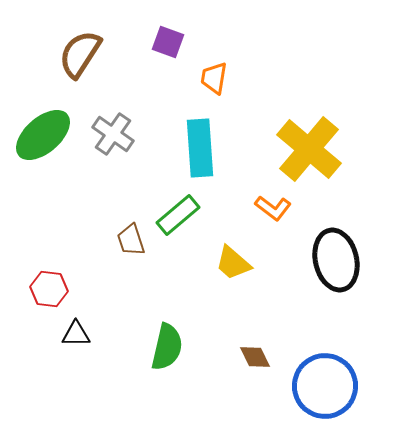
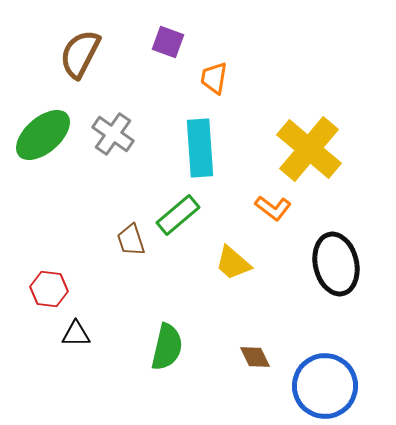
brown semicircle: rotated 6 degrees counterclockwise
black ellipse: moved 4 px down
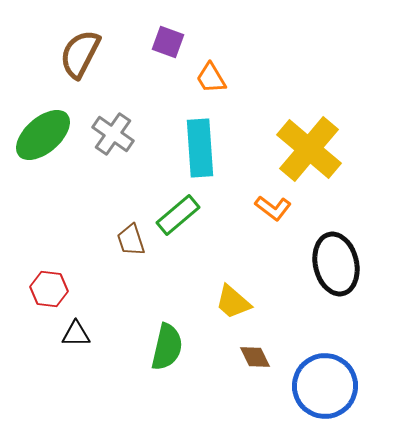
orange trapezoid: moved 3 px left; rotated 40 degrees counterclockwise
yellow trapezoid: moved 39 px down
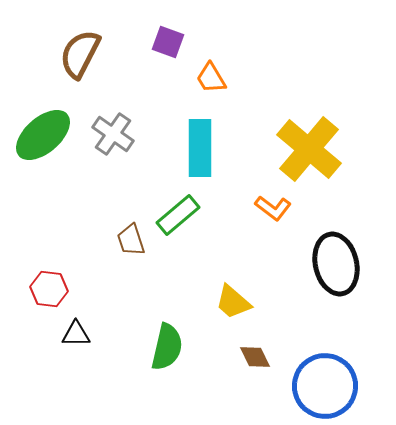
cyan rectangle: rotated 4 degrees clockwise
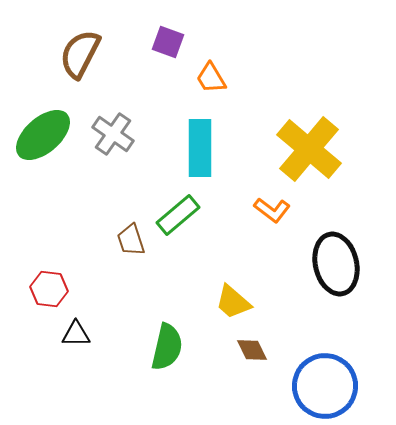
orange L-shape: moved 1 px left, 2 px down
brown diamond: moved 3 px left, 7 px up
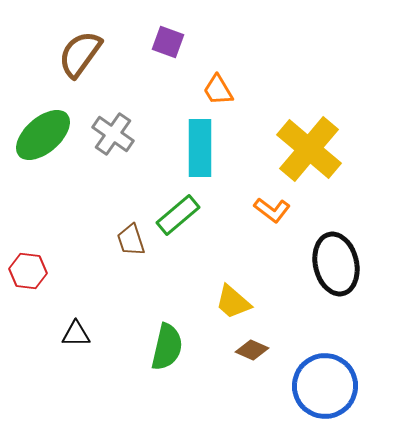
brown semicircle: rotated 9 degrees clockwise
orange trapezoid: moved 7 px right, 12 px down
red hexagon: moved 21 px left, 18 px up
brown diamond: rotated 40 degrees counterclockwise
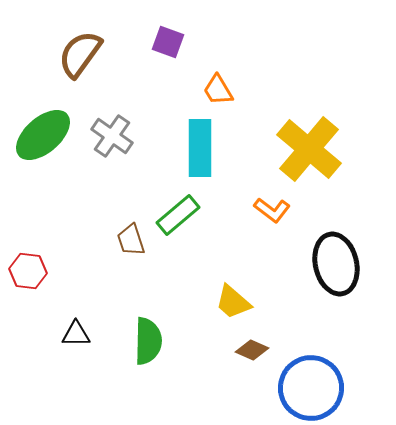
gray cross: moved 1 px left, 2 px down
green semicircle: moved 19 px left, 6 px up; rotated 12 degrees counterclockwise
blue circle: moved 14 px left, 2 px down
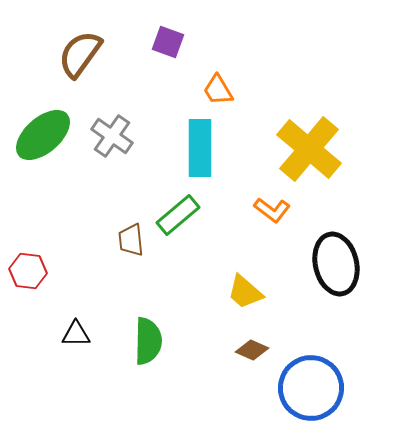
brown trapezoid: rotated 12 degrees clockwise
yellow trapezoid: moved 12 px right, 10 px up
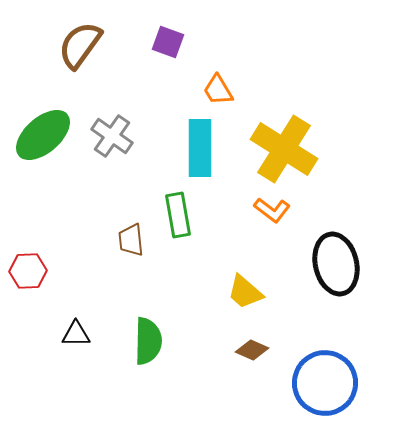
brown semicircle: moved 9 px up
yellow cross: moved 25 px left; rotated 8 degrees counterclockwise
green rectangle: rotated 60 degrees counterclockwise
red hexagon: rotated 9 degrees counterclockwise
blue circle: moved 14 px right, 5 px up
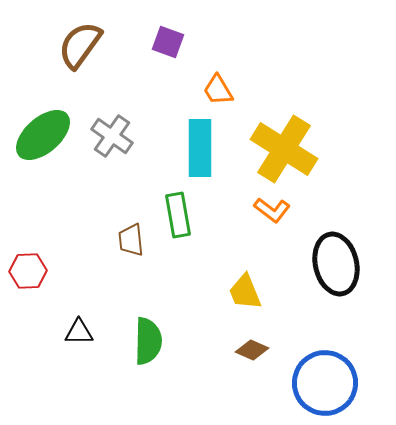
yellow trapezoid: rotated 27 degrees clockwise
black triangle: moved 3 px right, 2 px up
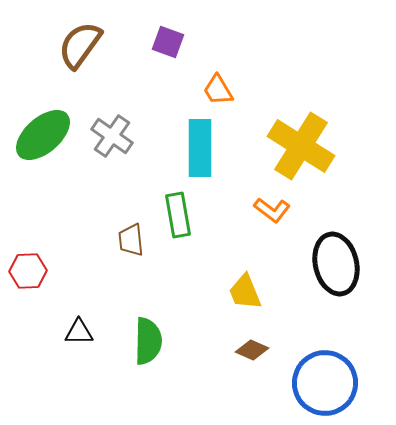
yellow cross: moved 17 px right, 3 px up
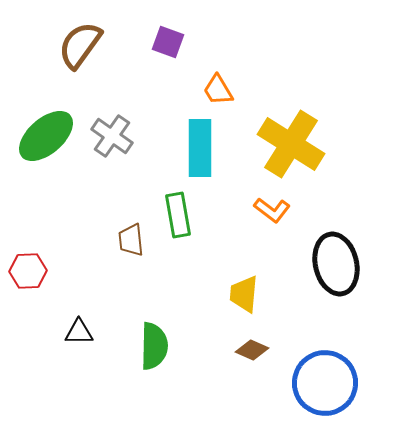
green ellipse: moved 3 px right, 1 px down
yellow cross: moved 10 px left, 2 px up
yellow trapezoid: moved 1 px left, 2 px down; rotated 27 degrees clockwise
green semicircle: moved 6 px right, 5 px down
